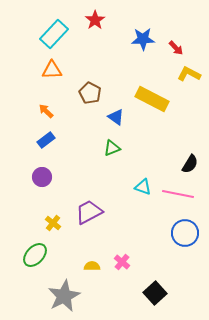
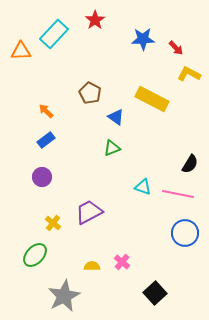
orange triangle: moved 31 px left, 19 px up
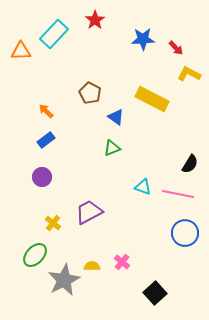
gray star: moved 16 px up
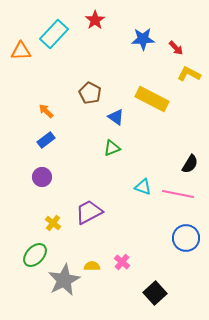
blue circle: moved 1 px right, 5 px down
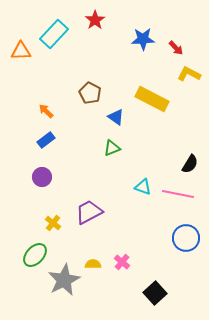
yellow semicircle: moved 1 px right, 2 px up
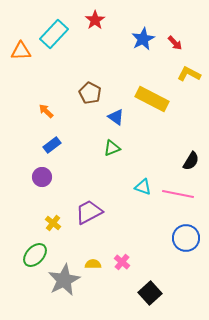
blue star: rotated 25 degrees counterclockwise
red arrow: moved 1 px left, 5 px up
blue rectangle: moved 6 px right, 5 px down
black semicircle: moved 1 px right, 3 px up
black square: moved 5 px left
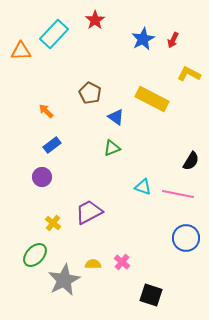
red arrow: moved 2 px left, 3 px up; rotated 70 degrees clockwise
black square: moved 1 px right, 2 px down; rotated 30 degrees counterclockwise
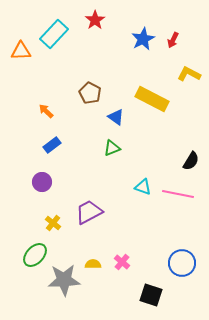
purple circle: moved 5 px down
blue circle: moved 4 px left, 25 px down
gray star: rotated 24 degrees clockwise
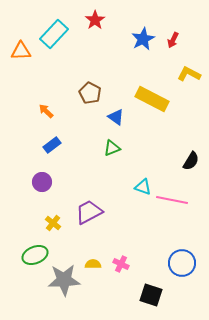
pink line: moved 6 px left, 6 px down
green ellipse: rotated 25 degrees clockwise
pink cross: moved 1 px left, 2 px down; rotated 14 degrees counterclockwise
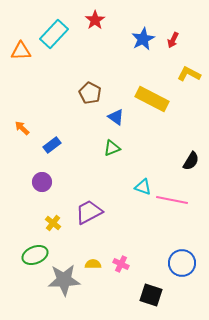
orange arrow: moved 24 px left, 17 px down
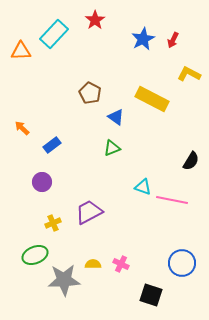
yellow cross: rotated 28 degrees clockwise
